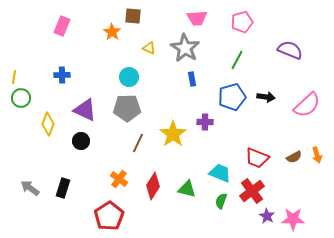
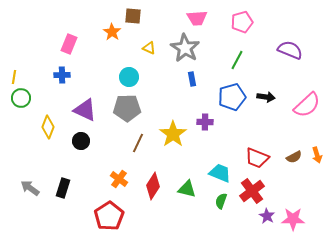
pink rectangle: moved 7 px right, 18 px down
yellow diamond: moved 3 px down
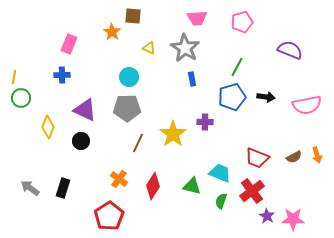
green line: moved 7 px down
pink semicircle: rotated 32 degrees clockwise
green triangle: moved 5 px right, 3 px up
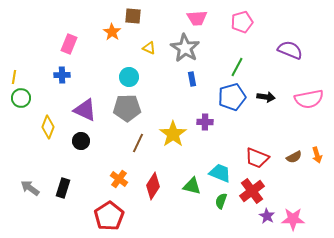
pink semicircle: moved 2 px right, 6 px up
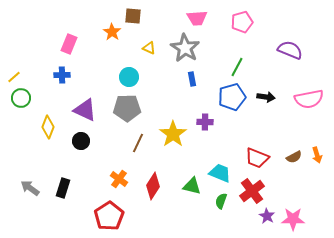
yellow line: rotated 40 degrees clockwise
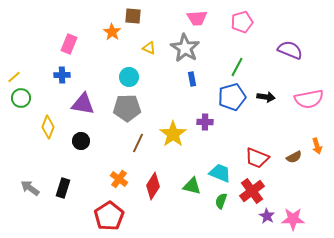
purple triangle: moved 2 px left, 6 px up; rotated 15 degrees counterclockwise
orange arrow: moved 9 px up
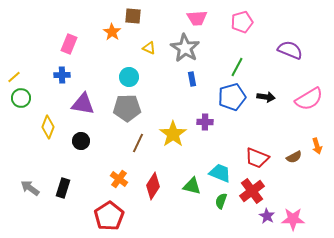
pink semicircle: rotated 20 degrees counterclockwise
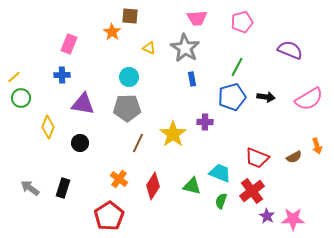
brown square: moved 3 px left
black circle: moved 1 px left, 2 px down
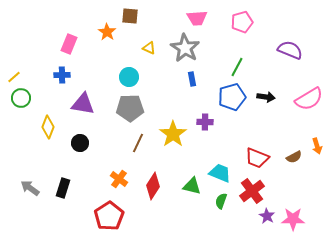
orange star: moved 5 px left
gray pentagon: moved 3 px right
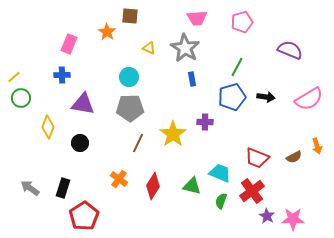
red pentagon: moved 25 px left
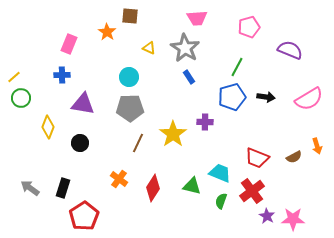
pink pentagon: moved 7 px right, 5 px down
blue rectangle: moved 3 px left, 2 px up; rotated 24 degrees counterclockwise
red diamond: moved 2 px down
